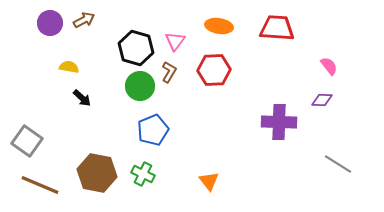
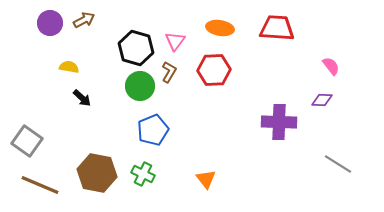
orange ellipse: moved 1 px right, 2 px down
pink semicircle: moved 2 px right
orange triangle: moved 3 px left, 2 px up
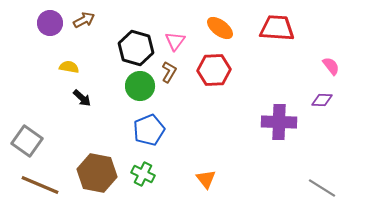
orange ellipse: rotated 28 degrees clockwise
blue pentagon: moved 4 px left
gray line: moved 16 px left, 24 px down
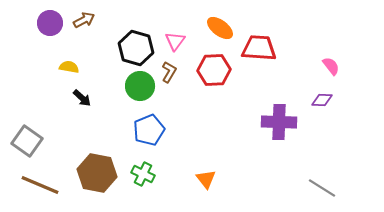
red trapezoid: moved 18 px left, 20 px down
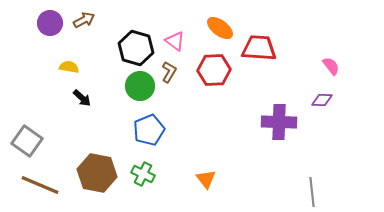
pink triangle: rotated 30 degrees counterclockwise
gray line: moved 10 px left, 4 px down; rotated 52 degrees clockwise
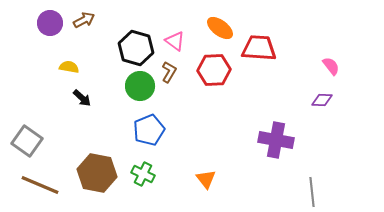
purple cross: moved 3 px left, 18 px down; rotated 8 degrees clockwise
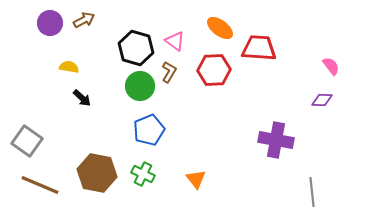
orange triangle: moved 10 px left
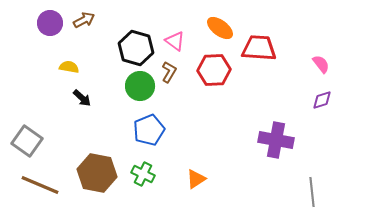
pink semicircle: moved 10 px left, 2 px up
purple diamond: rotated 20 degrees counterclockwise
orange triangle: rotated 35 degrees clockwise
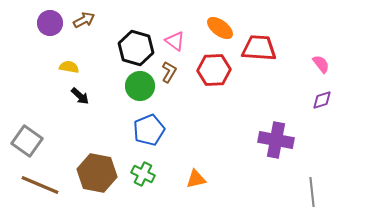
black arrow: moved 2 px left, 2 px up
orange triangle: rotated 20 degrees clockwise
